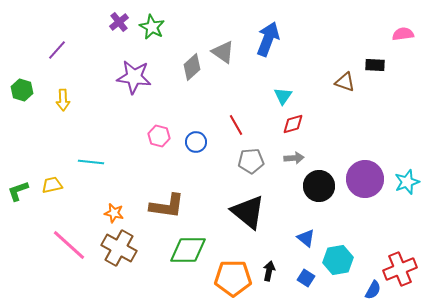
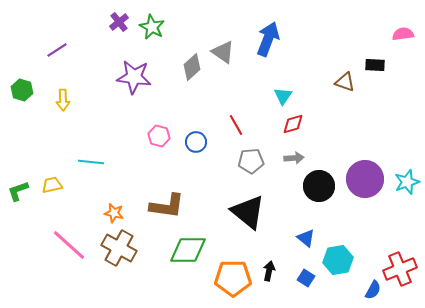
purple line: rotated 15 degrees clockwise
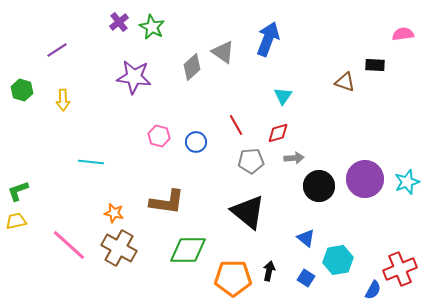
red diamond: moved 15 px left, 9 px down
yellow trapezoid: moved 36 px left, 36 px down
brown L-shape: moved 4 px up
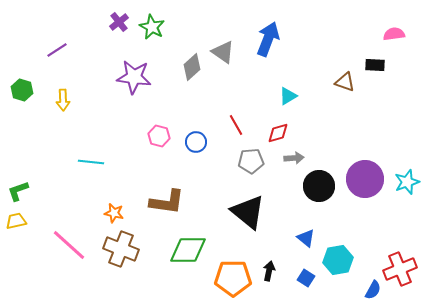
pink semicircle: moved 9 px left
cyan triangle: moved 5 px right; rotated 24 degrees clockwise
brown cross: moved 2 px right, 1 px down; rotated 8 degrees counterclockwise
